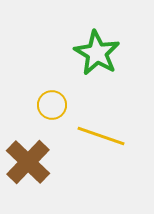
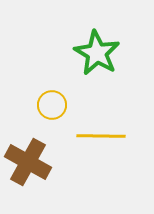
yellow line: rotated 18 degrees counterclockwise
brown cross: rotated 15 degrees counterclockwise
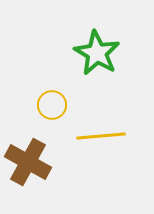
yellow line: rotated 6 degrees counterclockwise
